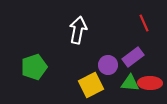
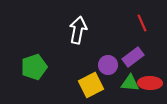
red line: moved 2 px left
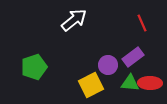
white arrow: moved 4 px left, 10 px up; rotated 40 degrees clockwise
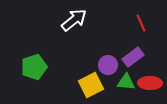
red line: moved 1 px left
green triangle: moved 4 px left, 1 px up
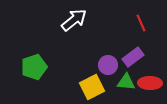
yellow square: moved 1 px right, 2 px down
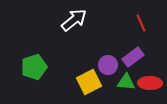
yellow square: moved 3 px left, 5 px up
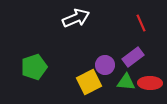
white arrow: moved 2 px right, 2 px up; rotated 16 degrees clockwise
purple circle: moved 3 px left
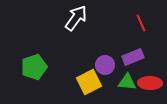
white arrow: rotated 32 degrees counterclockwise
purple rectangle: rotated 15 degrees clockwise
green triangle: moved 1 px right
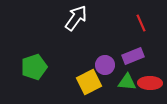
purple rectangle: moved 1 px up
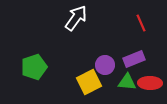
purple rectangle: moved 1 px right, 3 px down
